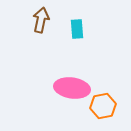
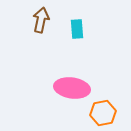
orange hexagon: moved 7 px down
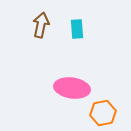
brown arrow: moved 5 px down
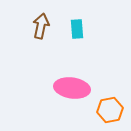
brown arrow: moved 1 px down
orange hexagon: moved 7 px right, 3 px up
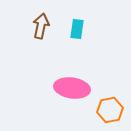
cyan rectangle: rotated 12 degrees clockwise
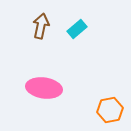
cyan rectangle: rotated 42 degrees clockwise
pink ellipse: moved 28 px left
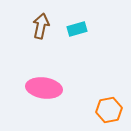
cyan rectangle: rotated 24 degrees clockwise
orange hexagon: moved 1 px left
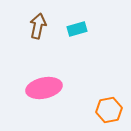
brown arrow: moved 3 px left
pink ellipse: rotated 20 degrees counterclockwise
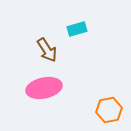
brown arrow: moved 9 px right, 24 px down; rotated 135 degrees clockwise
